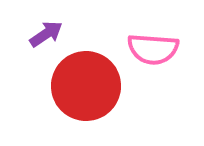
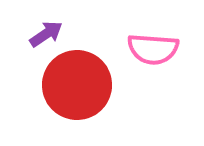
red circle: moved 9 px left, 1 px up
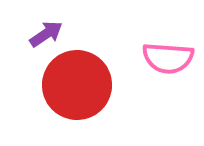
pink semicircle: moved 15 px right, 9 px down
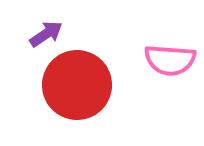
pink semicircle: moved 2 px right, 2 px down
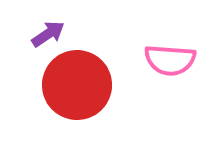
purple arrow: moved 2 px right
